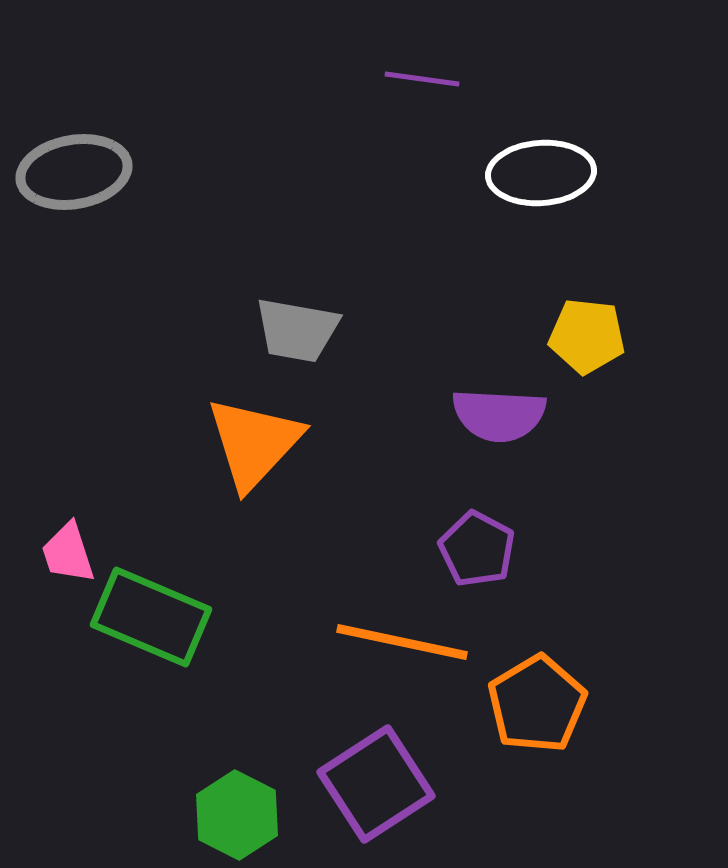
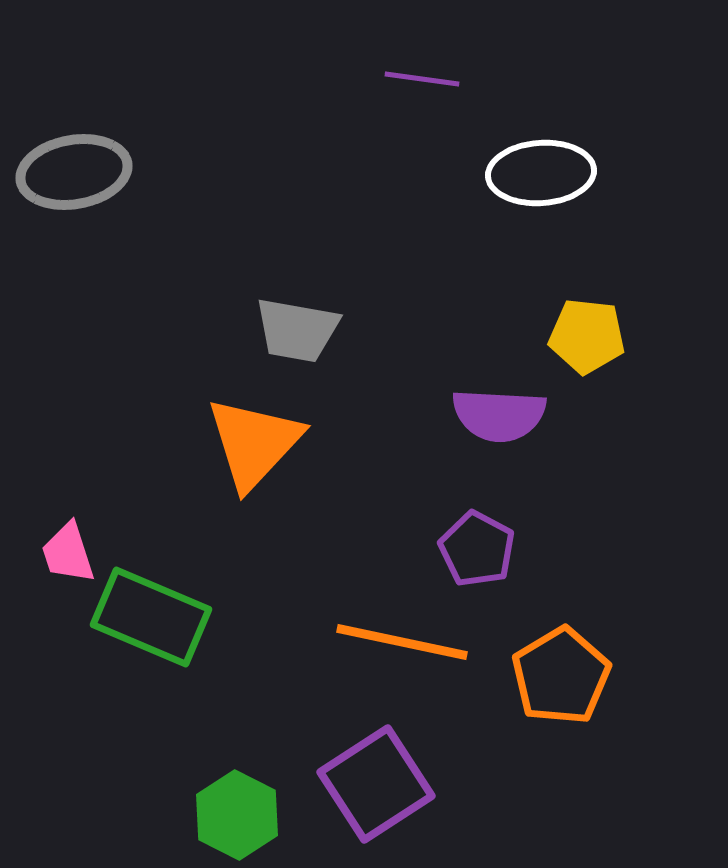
orange pentagon: moved 24 px right, 28 px up
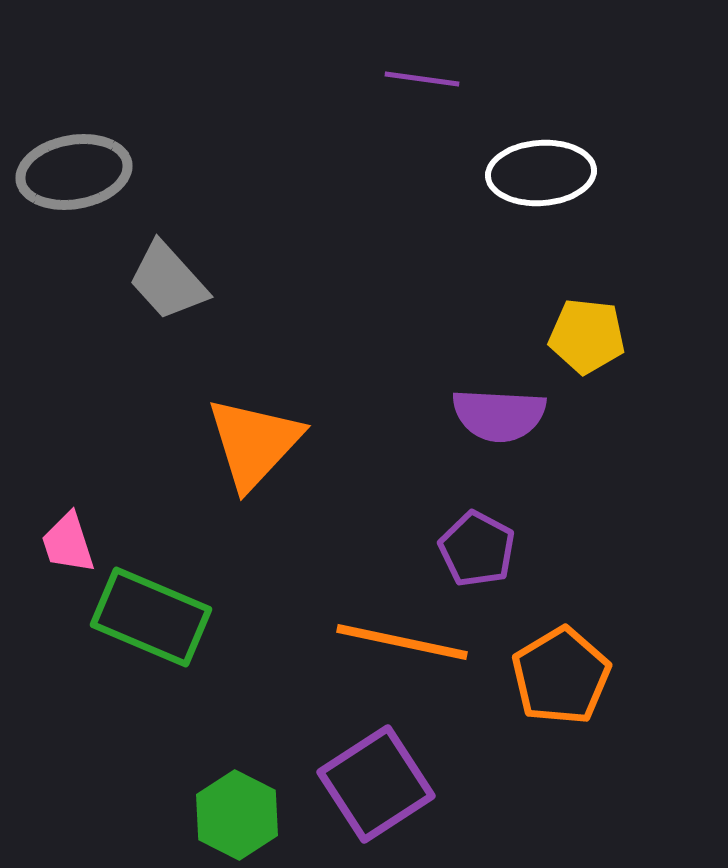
gray trapezoid: moved 129 px left, 49 px up; rotated 38 degrees clockwise
pink trapezoid: moved 10 px up
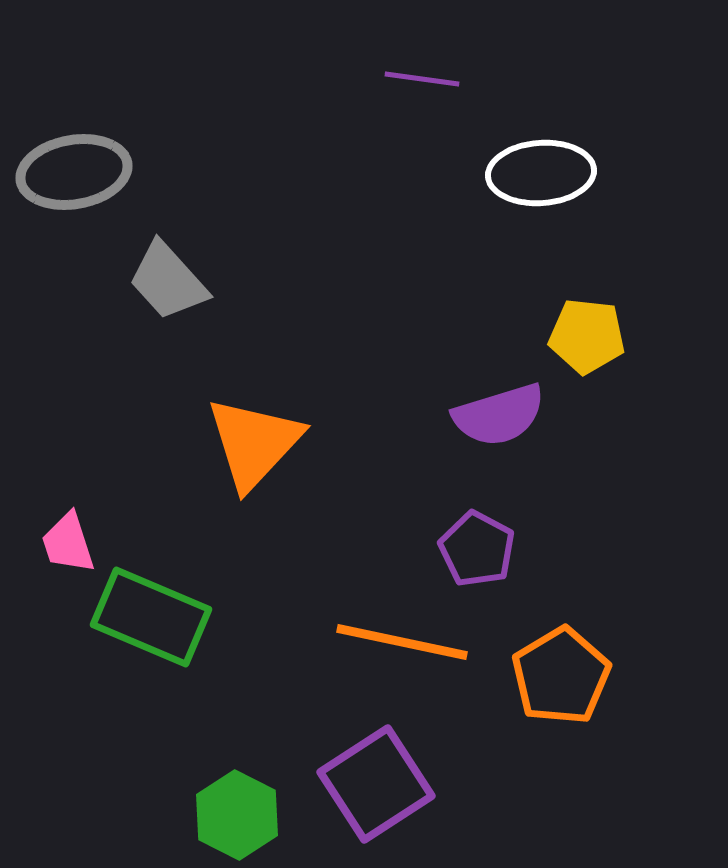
purple semicircle: rotated 20 degrees counterclockwise
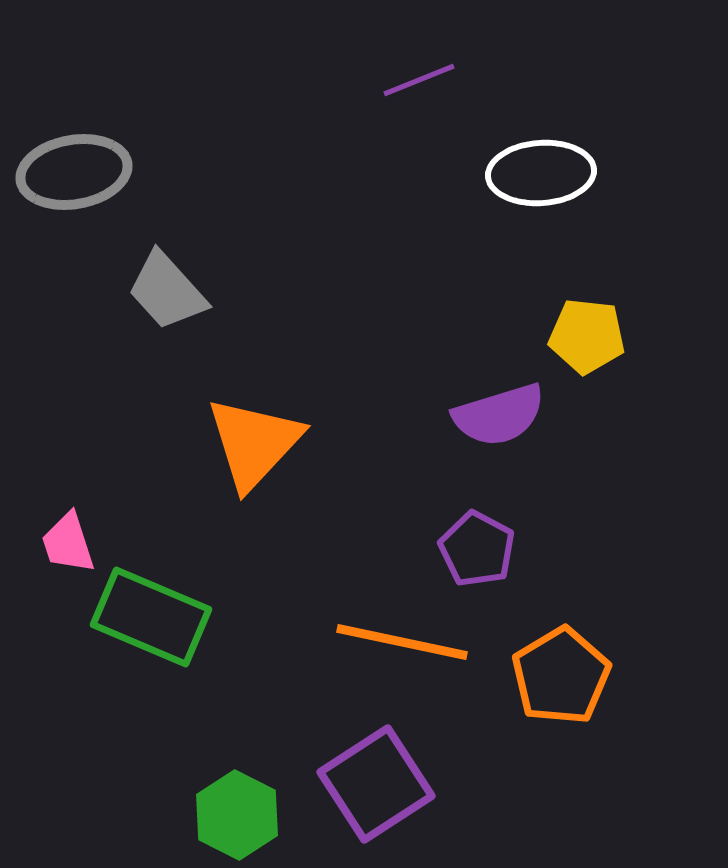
purple line: moved 3 px left, 1 px down; rotated 30 degrees counterclockwise
gray trapezoid: moved 1 px left, 10 px down
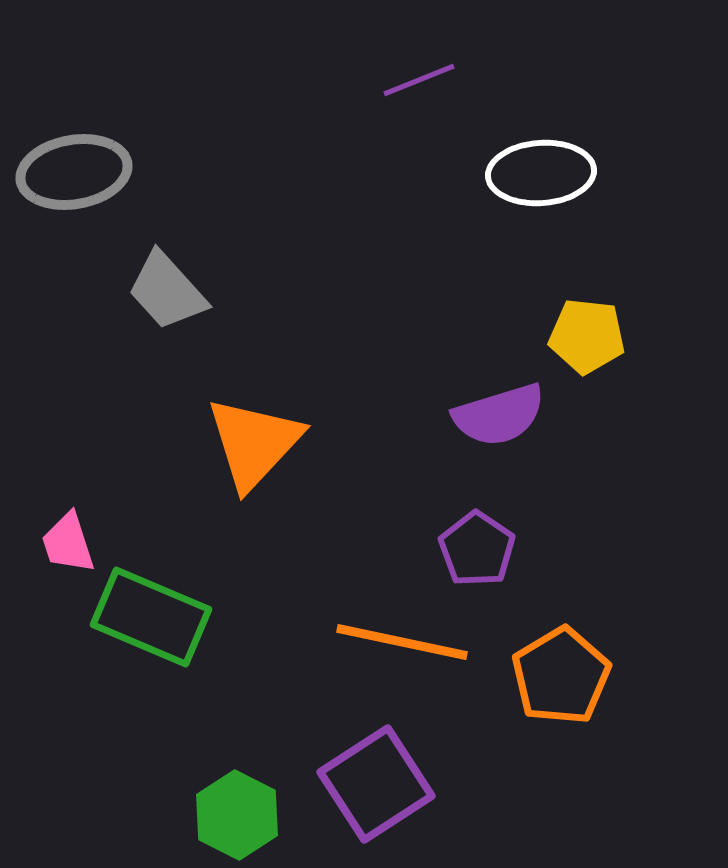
purple pentagon: rotated 6 degrees clockwise
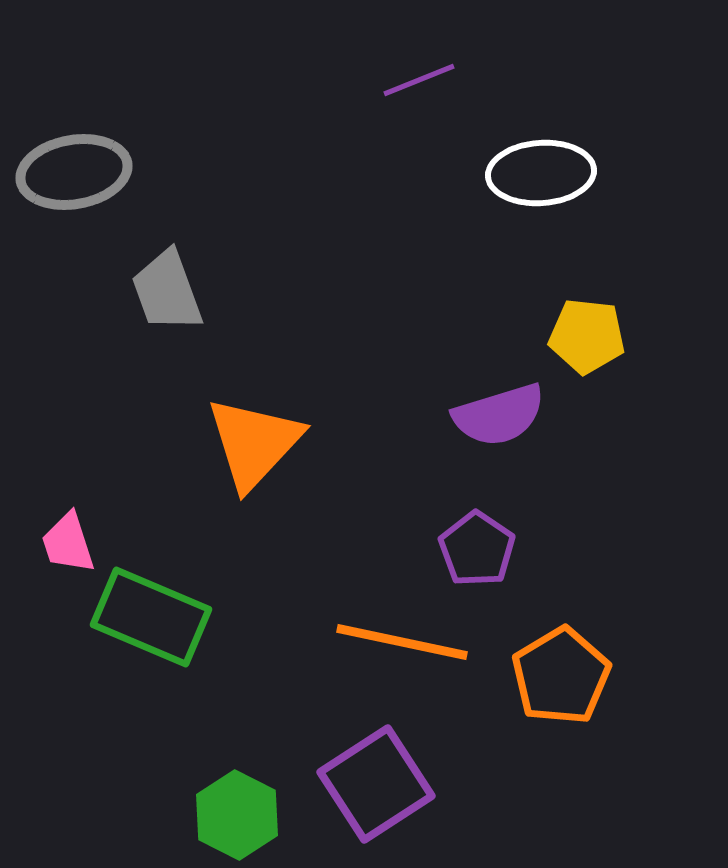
gray trapezoid: rotated 22 degrees clockwise
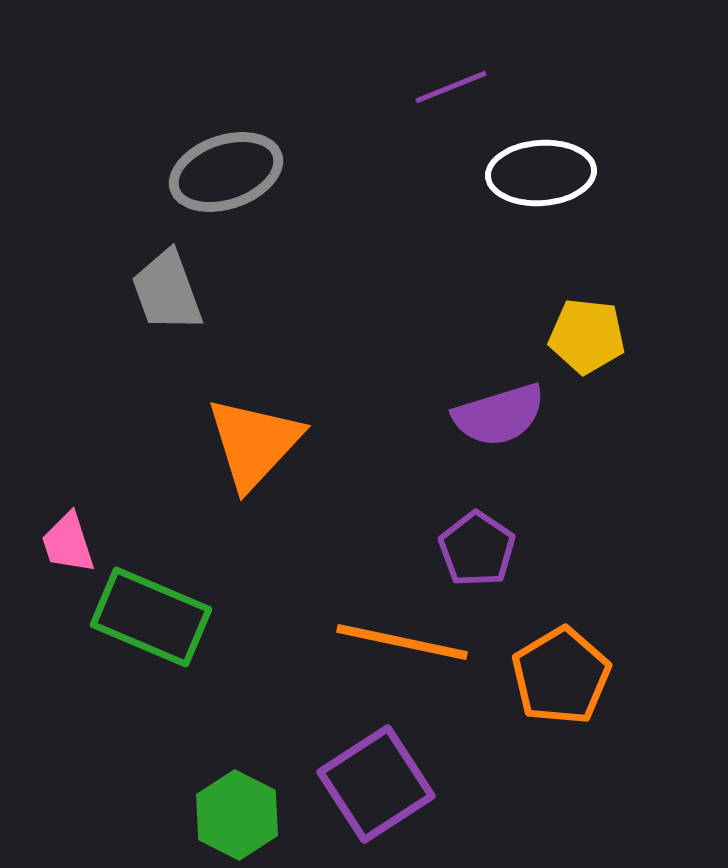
purple line: moved 32 px right, 7 px down
gray ellipse: moved 152 px right; rotated 9 degrees counterclockwise
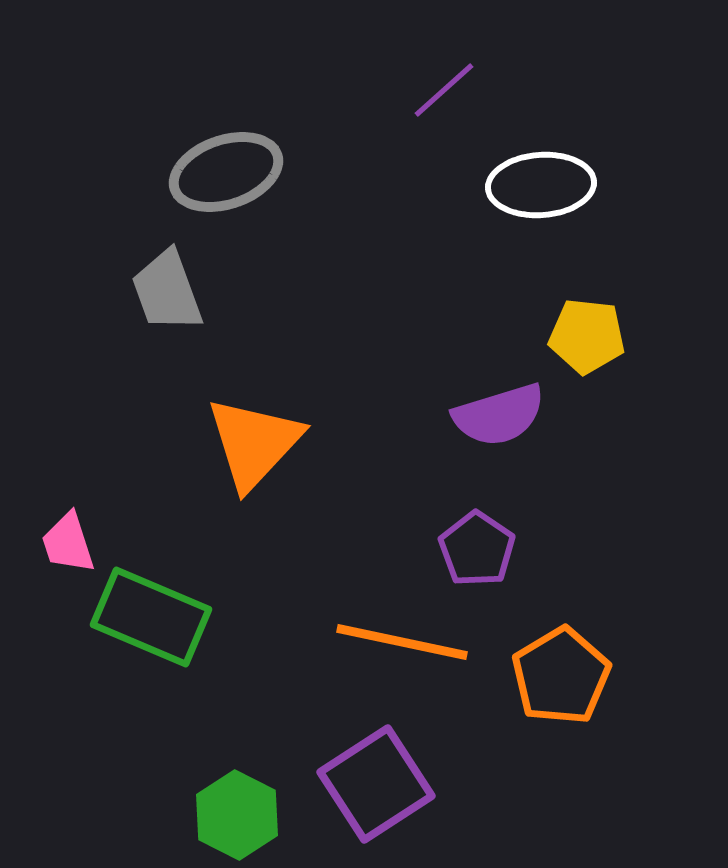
purple line: moved 7 px left, 3 px down; rotated 20 degrees counterclockwise
white ellipse: moved 12 px down
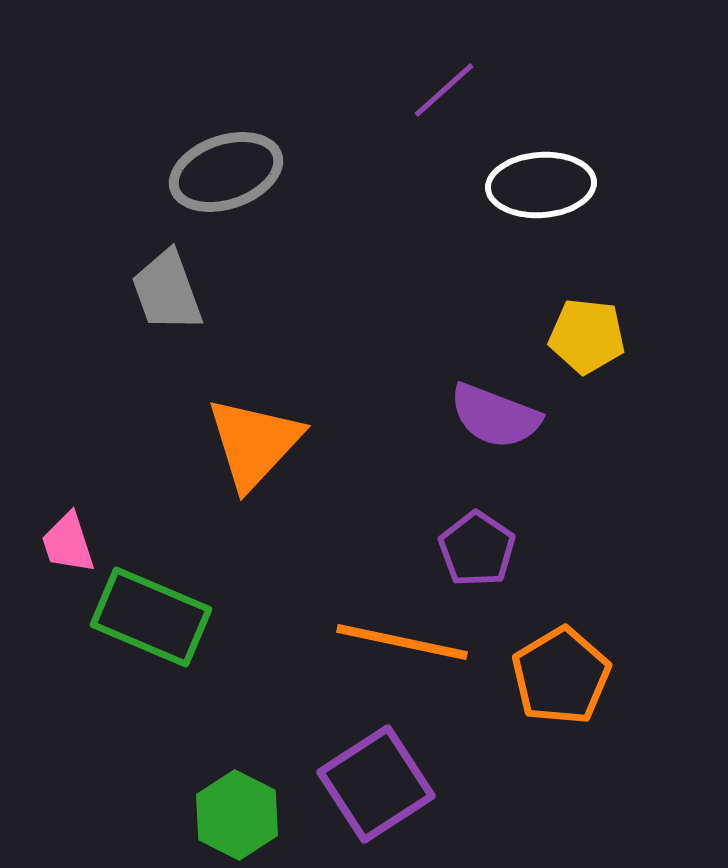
purple semicircle: moved 4 px left, 1 px down; rotated 38 degrees clockwise
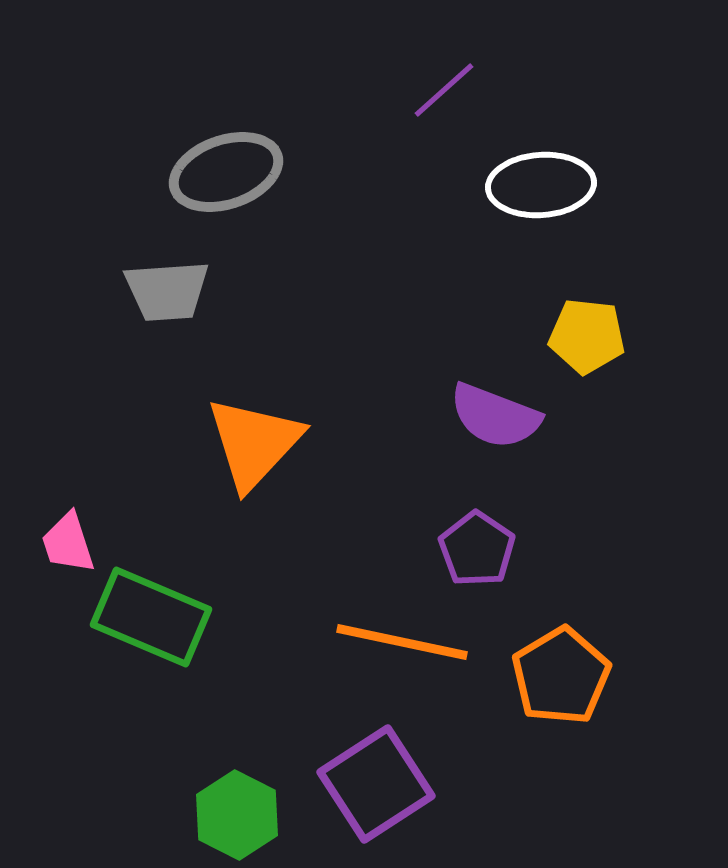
gray trapezoid: rotated 74 degrees counterclockwise
